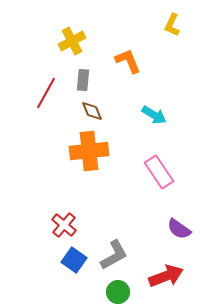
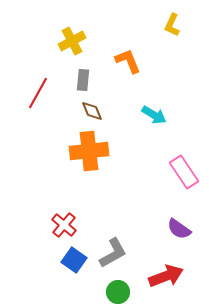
red line: moved 8 px left
pink rectangle: moved 25 px right
gray L-shape: moved 1 px left, 2 px up
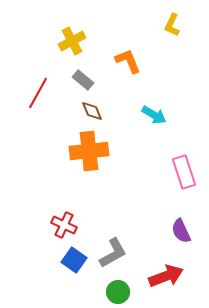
gray rectangle: rotated 55 degrees counterclockwise
pink rectangle: rotated 16 degrees clockwise
red cross: rotated 15 degrees counterclockwise
purple semicircle: moved 2 px right, 2 px down; rotated 30 degrees clockwise
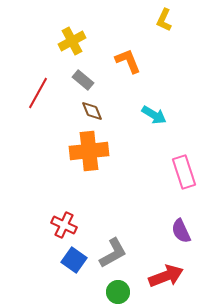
yellow L-shape: moved 8 px left, 5 px up
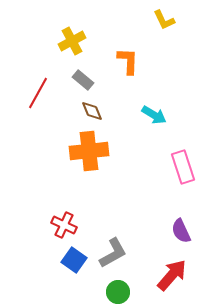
yellow L-shape: rotated 50 degrees counterclockwise
orange L-shape: rotated 24 degrees clockwise
pink rectangle: moved 1 px left, 5 px up
red arrow: moved 6 px right, 1 px up; rotated 28 degrees counterclockwise
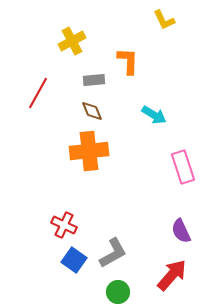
gray rectangle: moved 11 px right; rotated 45 degrees counterclockwise
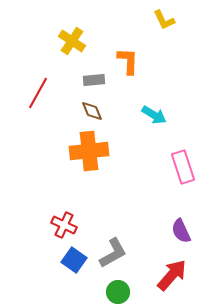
yellow cross: rotated 28 degrees counterclockwise
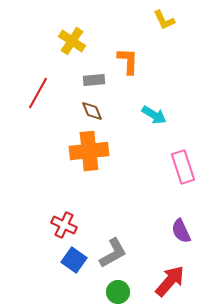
red arrow: moved 2 px left, 6 px down
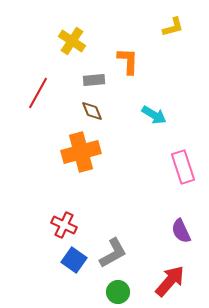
yellow L-shape: moved 9 px right, 7 px down; rotated 80 degrees counterclockwise
orange cross: moved 8 px left, 1 px down; rotated 9 degrees counterclockwise
